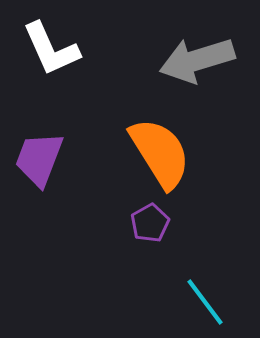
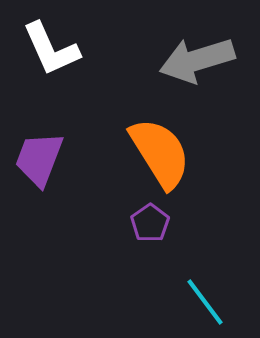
purple pentagon: rotated 6 degrees counterclockwise
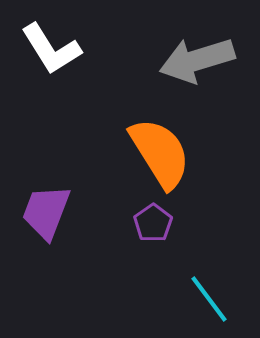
white L-shape: rotated 8 degrees counterclockwise
purple trapezoid: moved 7 px right, 53 px down
purple pentagon: moved 3 px right
cyan line: moved 4 px right, 3 px up
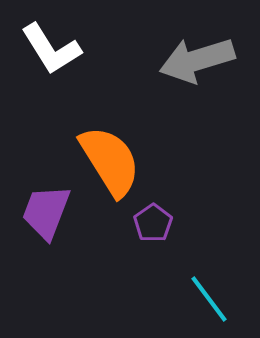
orange semicircle: moved 50 px left, 8 px down
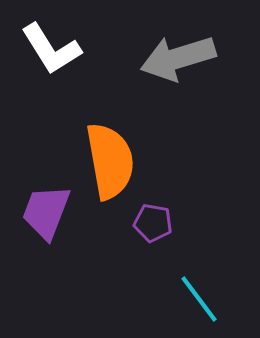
gray arrow: moved 19 px left, 2 px up
orange semicircle: rotated 22 degrees clockwise
purple pentagon: rotated 27 degrees counterclockwise
cyan line: moved 10 px left
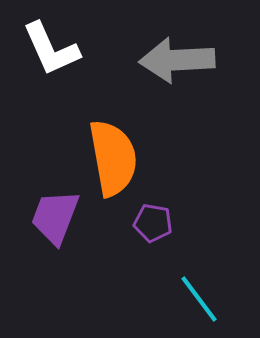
white L-shape: rotated 8 degrees clockwise
gray arrow: moved 1 px left, 2 px down; rotated 14 degrees clockwise
orange semicircle: moved 3 px right, 3 px up
purple trapezoid: moved 9 px right, 5 px down
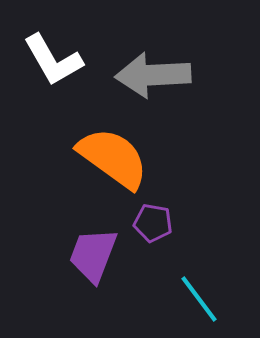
white L-shape: moved 2 px right, 11 px down; rotated 6 degrees counterclockwise
gray arrow: moved 24 px left, 15 px down
orange semicircle: rotated 44 degrees counterclockwise
purple trapezoid: moved 38 px right, 38 px down
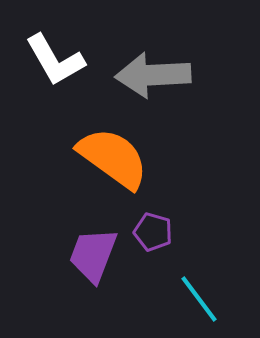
white L-shape: moved 2 px right
purple pentagon: moved 9 px down; rotated 6 degrees clockwise
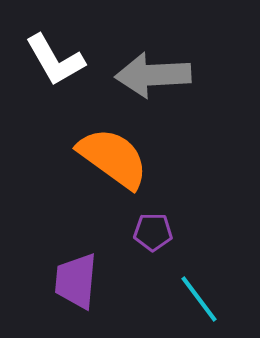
purple pentagon: rotated 15 degrees counterclockwise
purple trapezoid: moved 17 px left, 26 px down; rotated 16 degrees counterclockwise
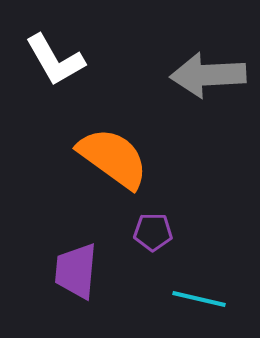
gray arrow: moved 55 px right
purple trapezoid: moved 10 px up
cyan line: rotated 40 degrees counterclockwise
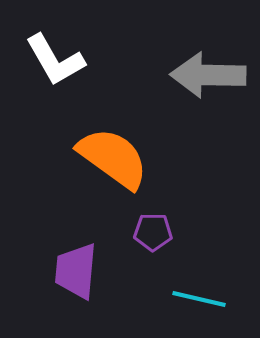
gray arrow: rotated 4 degrees clockwise
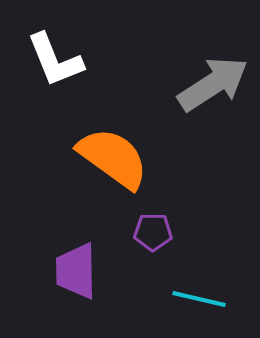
white L-shape: rotated 8 degrees clockwise
gray arrow: moved 5 px right, 9 px down; rotated 146 degrees clockwise
purple trapezoid: rotated 6 degrees counterclockwise
